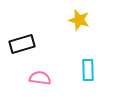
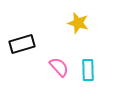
yellow star: moved 1 px left, 3 px down
pink semicircle: moved 19 px right, 11 px up; rotated 40 degrees clockwise
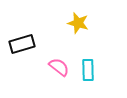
pink semicircle: rotated 10 degrees counterclockwise
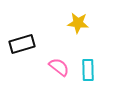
yellow star: rotated 10 degrees counterclockwise
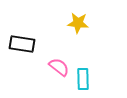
black rectangle: rotated 25 degrees clockwise
cyan rectangle: moved 5 px left, 9 px down
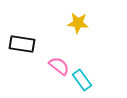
pink semicircle: moved 1 px up
cyan rectangle: moved 1 px left, 1 px down; rotated 35 degrees counterclockwise
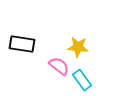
yellow star: moved 24 px down
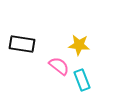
yellow star: moved 1 px right, 2 px up
cyan rectangle: rotated 15 degrees clockwise
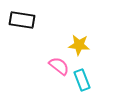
black rectangle: moved 24 px up
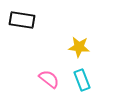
yellow star: moved 2 px down
pink semicircle: moved 10 px left, 13 px down
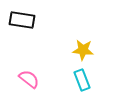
yellow star: moved 4 px right, 3 px down
pink semicircle: moved 20 px left
